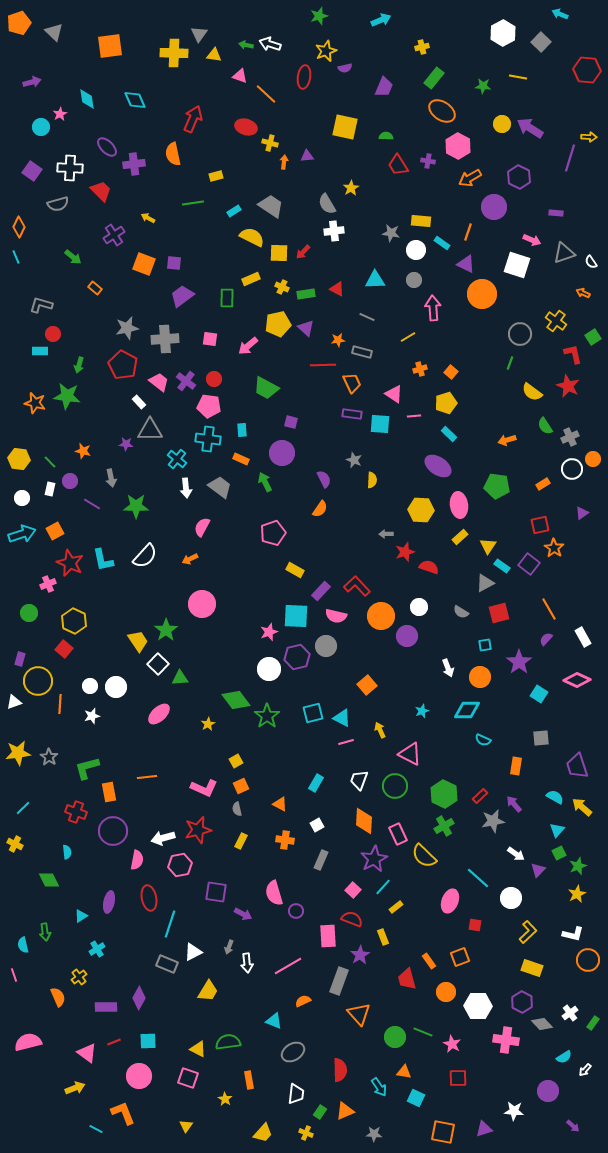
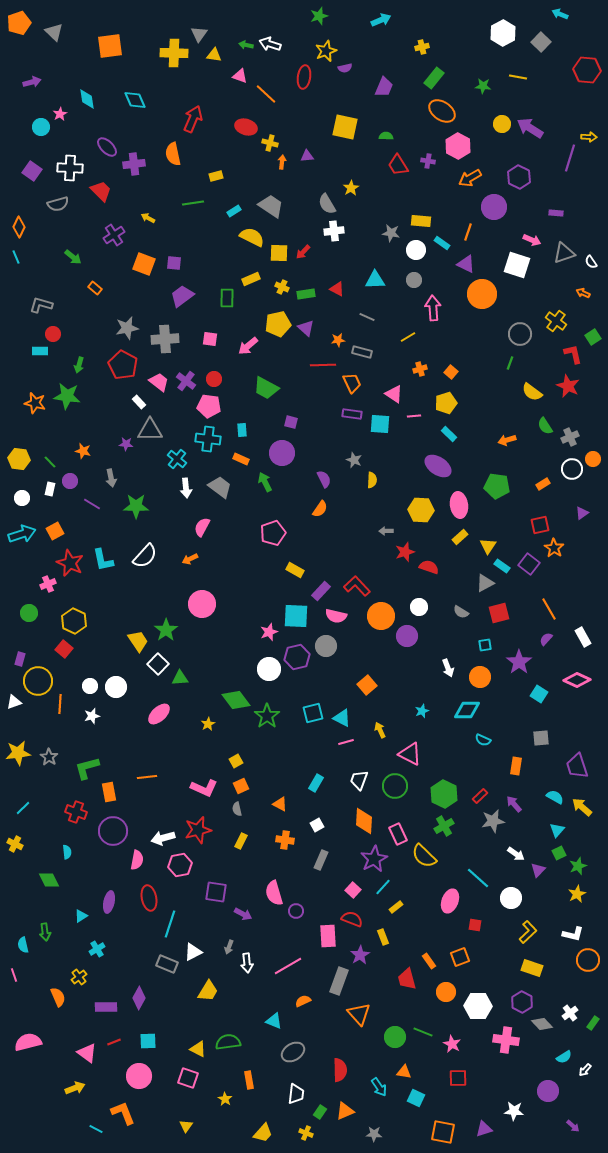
orange arrow at (284, 162): moved 2 px left
gray arrow at (386, 534): moved 3 px up
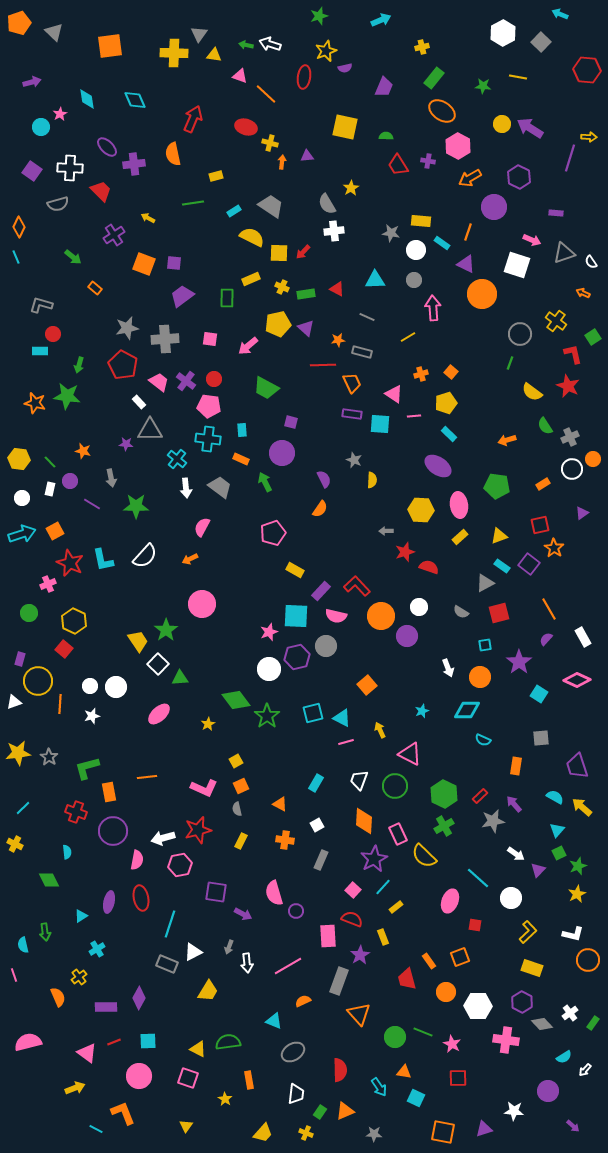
orange cross at (420, 369): moved 1 px right, 5 px down
yellow triangle at (488, 546): moved 11 px right, 10 px up; rotated 36 degrees clockwise
red ellipse at (149, 898): moved 8 px left
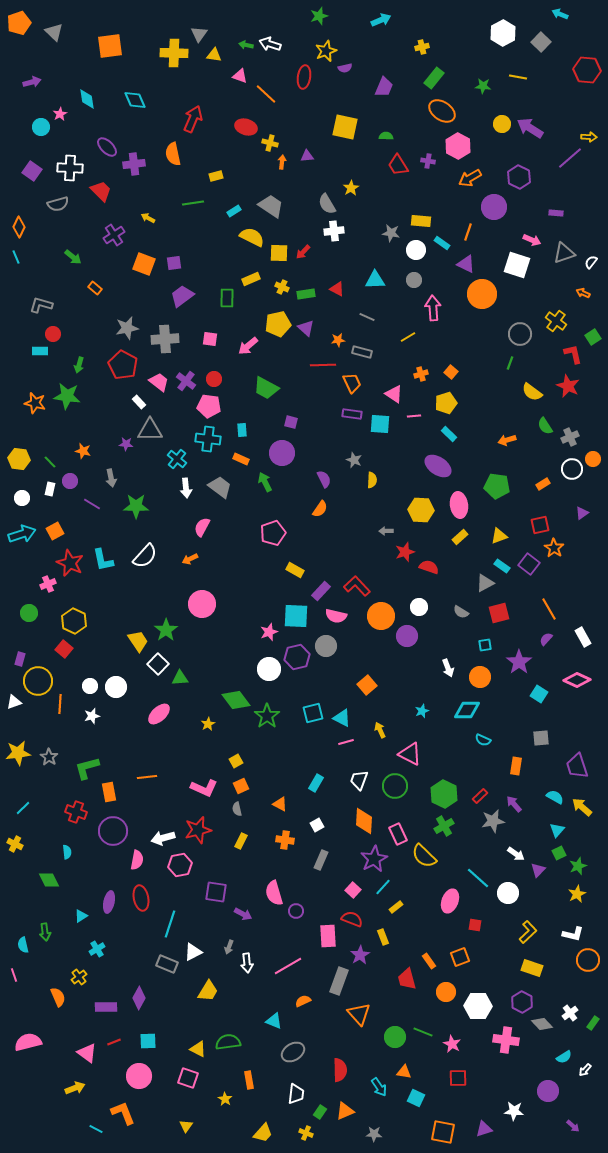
purple line at (570, 158): rotated 32 degrees clockwise
white semicircle at (591, 262): rotated 72 degrees clockwise
purple square at (174, 263): rotated 14 degrees counterclockwise
white circle at (511, 898): moved 3 px left, 5 px up
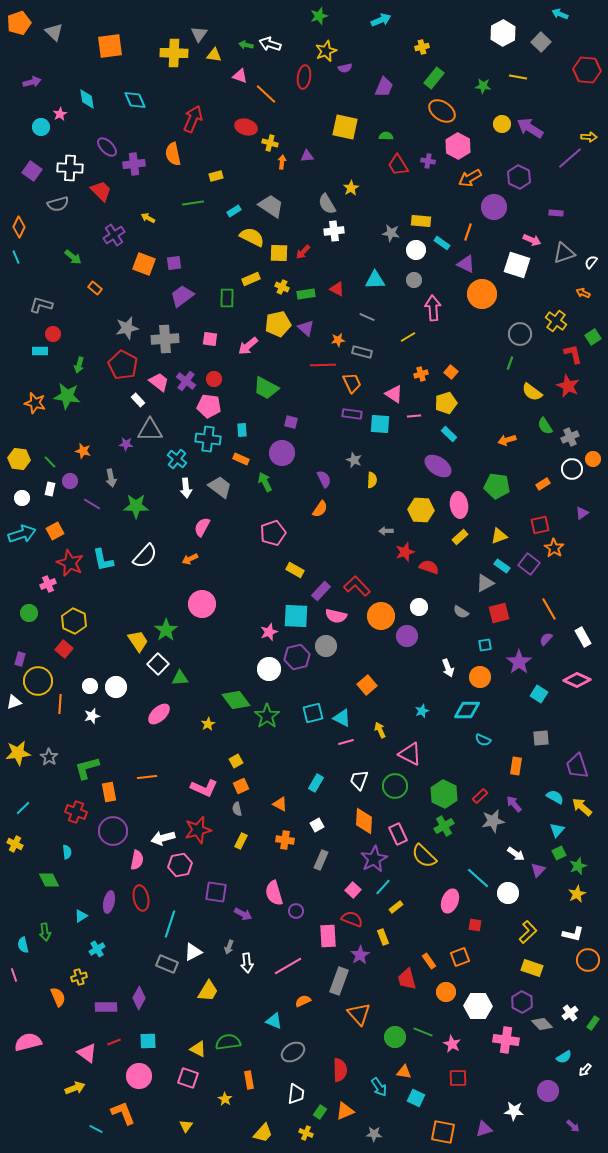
white rectangle at (139, 402): moved 1 px left, 2 px up
yellow cross at (79, 977): rotated 21 degrees clockwise
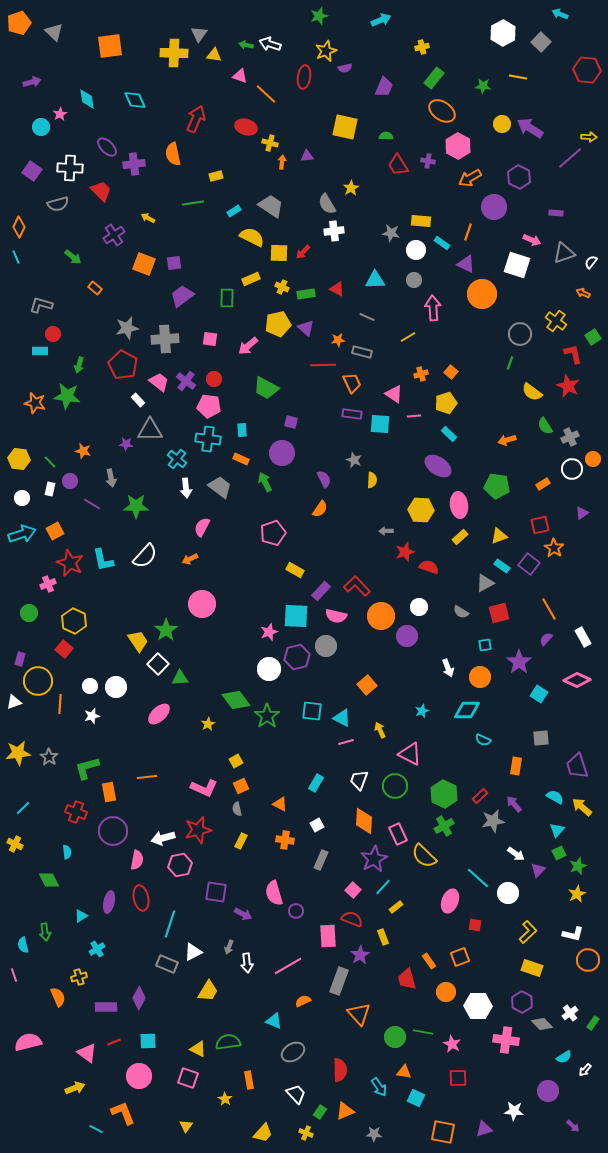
red arrow at (193, 119): moved 3 px right
cyan square at (313, 713): moved 1 px left, 2 px up; rotated 20 degrees clockwise
green line at (423, 1032): rotated 12 degrees counterclockwise
white trapezoid at (296, 1094): rotated 50 degrees counterclockwise
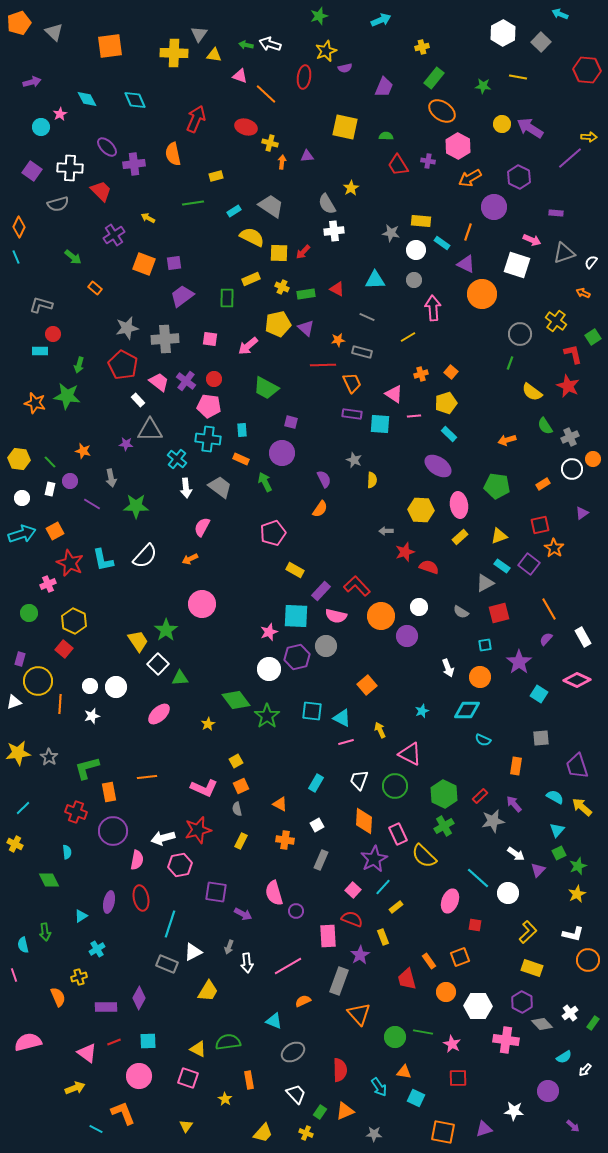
cyan diamond at (87, 99): rotated 20 degrees counterclockwise
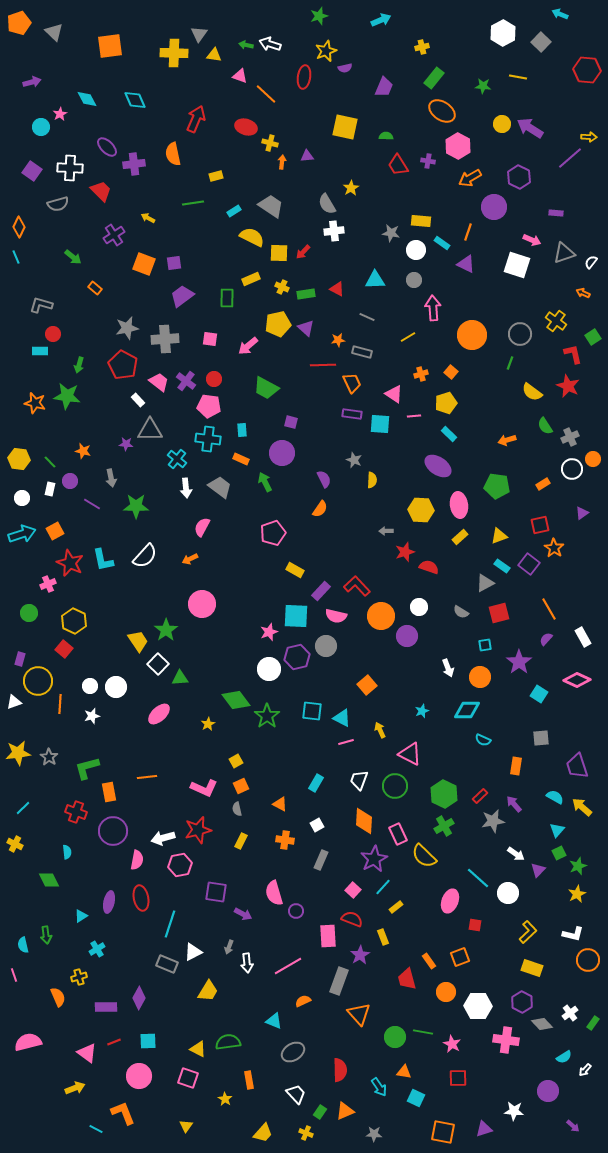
orange circle at (482, 294): moved 10 px left, 41 px down
green arrow at (45, 932): moved 1 px right, 3 px down
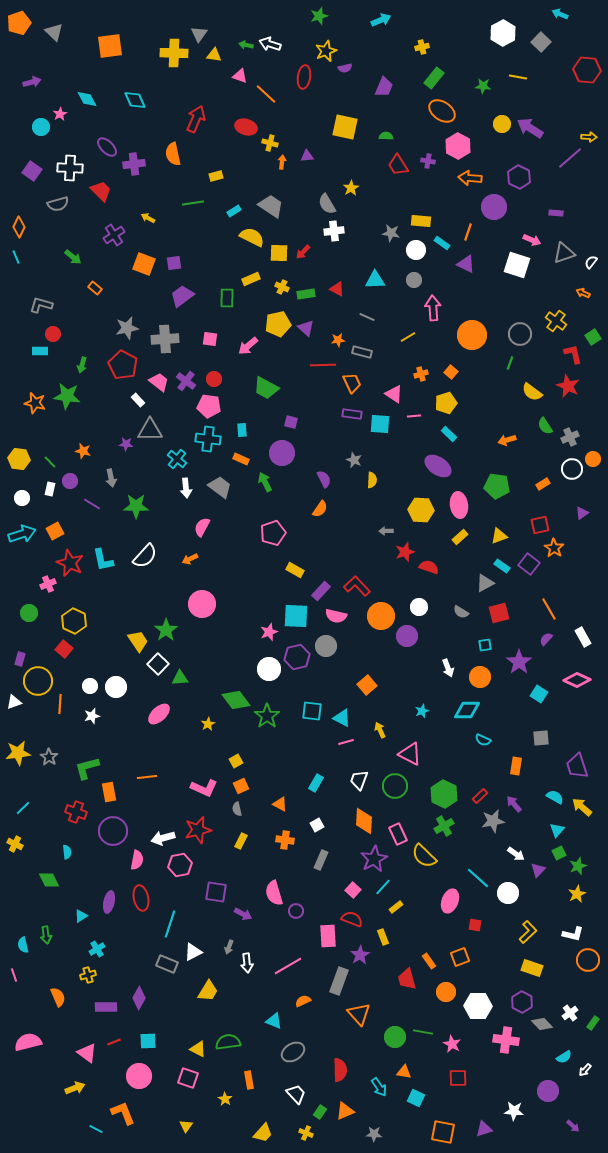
orange arrow at (470, 178): rotated 35 degrees clockwise
green arrow at (79, 365): moved 3 px right
yellow cross at (79, 977): moved 9 px right, 2 px up
